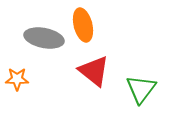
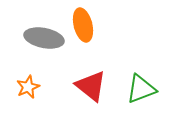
red triangle: moved 3 px left, 15 px down
orange star: moved 11 px right, 8 px down; rotated 25 degrees counterclockwise
green triangle: rotated 32 degrees clockwise
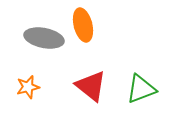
orange star: rotated 10 degrees clockwise
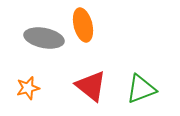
orange star: moved 1 px down
